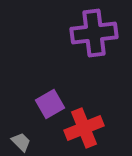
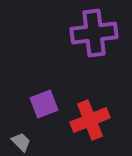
purple square: moved 6 px left; rotated 8 degrees clockwise
red cross: moved 6 px right, 8 px up
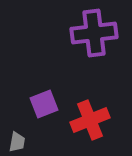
gray trapezoid: moved 4 px left; rotated 55 degrees clockwise
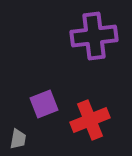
purple cross: moved 3 px down
gray trapezoid: moved 1 px right, 3 px up
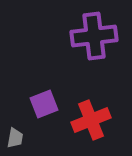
red cross: moved 1 px right
gray trapezoid: moved 3 px left, 1 px up
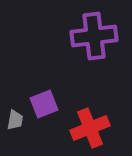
red cross: moved 1 px left, 8 px down
gray trapezoid: moved 18 px up
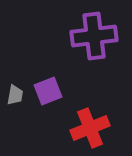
purple square: moved 4 px right, 13 px up
gray trapezoid: moved 25 px up
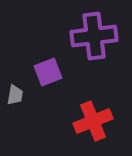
purple square: moved 19 px up
red cross: moved 3 px right, 7 px up
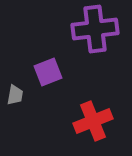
purple cross: moved 1 px right, 7 px up
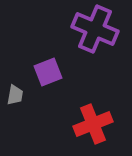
purple cross: rotated 30 degrees clockwise
red cross: moved 3 px down
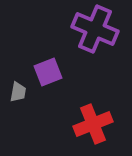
gray trapezoid: moved 3 px right, 3 px up
